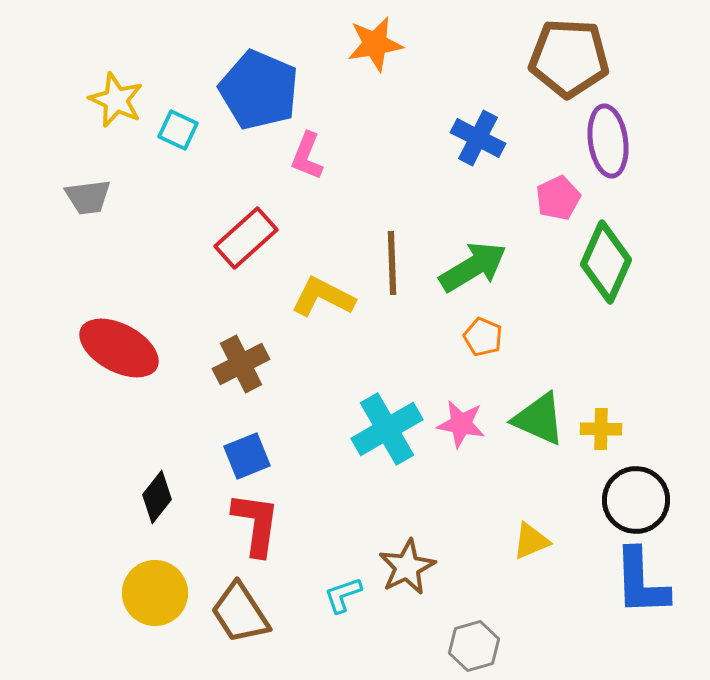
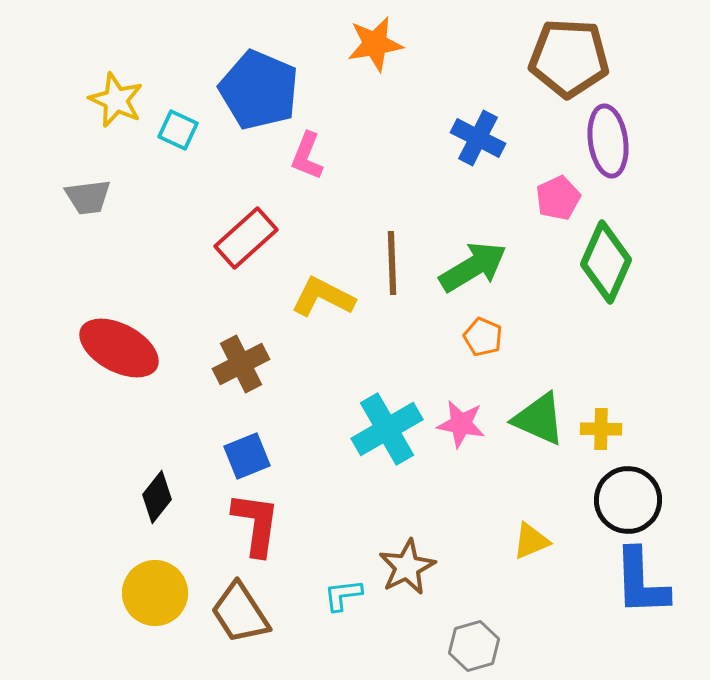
black circle: moved 8 px left
cyan L-shape: rotated 12 degrees clockwise
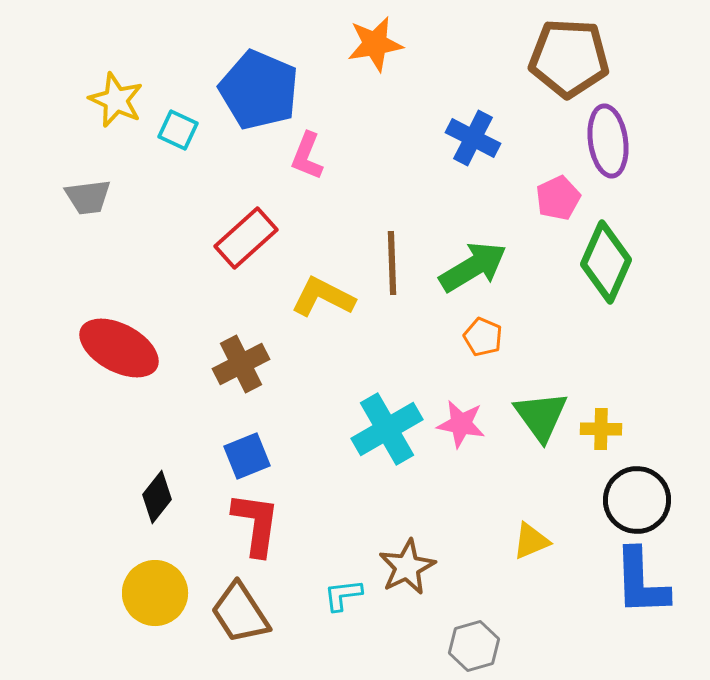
blue cross: moved 5 px left
green triangle: moved 2 px right, 3 px up; rotated 30 degrees clockwise
black circle: moved 9 px right
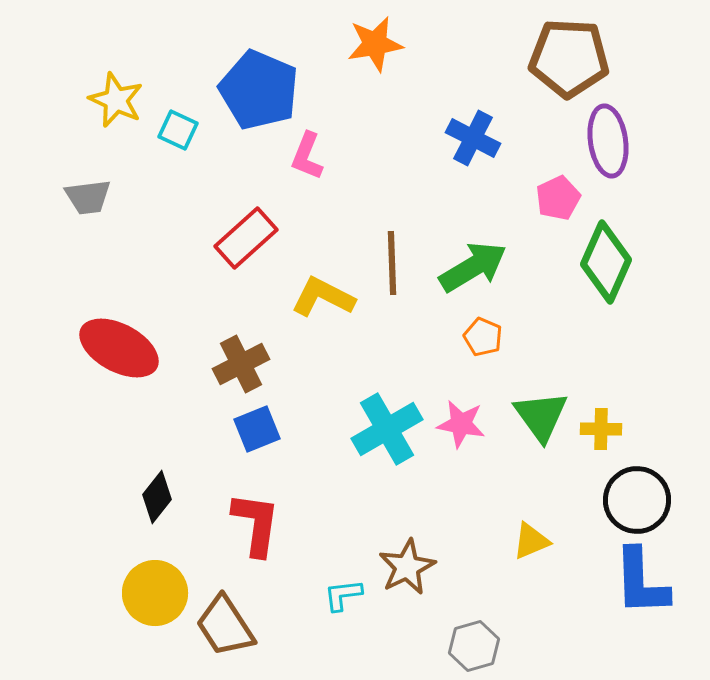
blue square: moved 10 px right, 27 px up
brown trapezoid: moved 15 px left, 13 px down
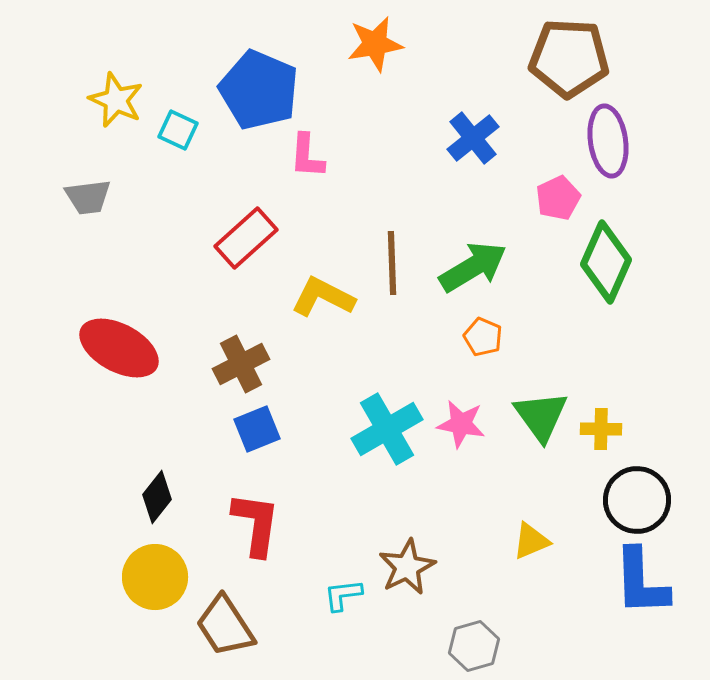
blue cross: rotated 24 degrees clockwise
pink L-shape: rotated 18 degrees counterclockwise
yellow circle: moved 16 px up
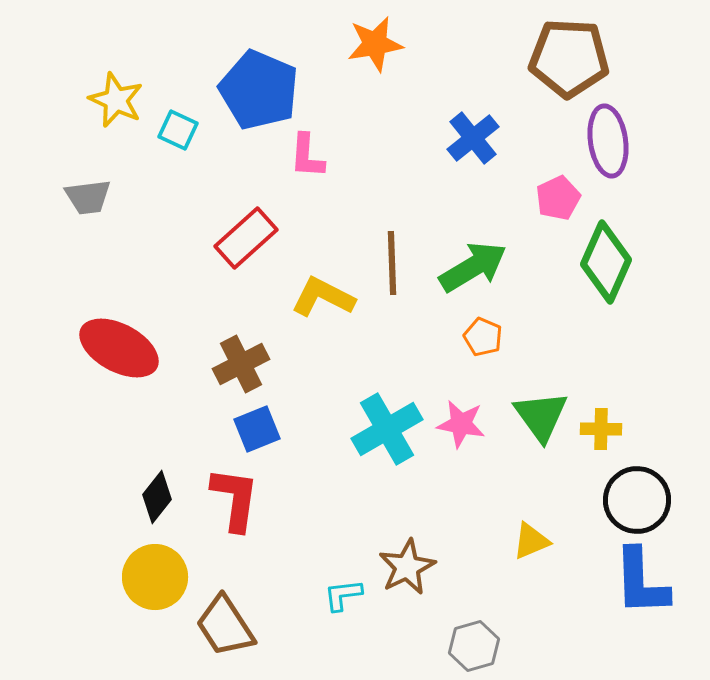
red L-shape: moved 21 px left, 25 px up
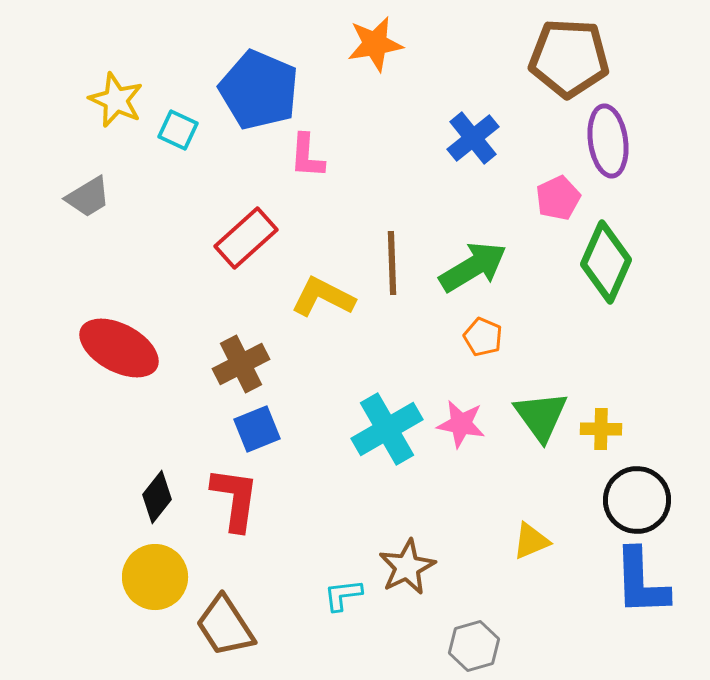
gray trapezoid: rotated 24 degrees counterclockwise
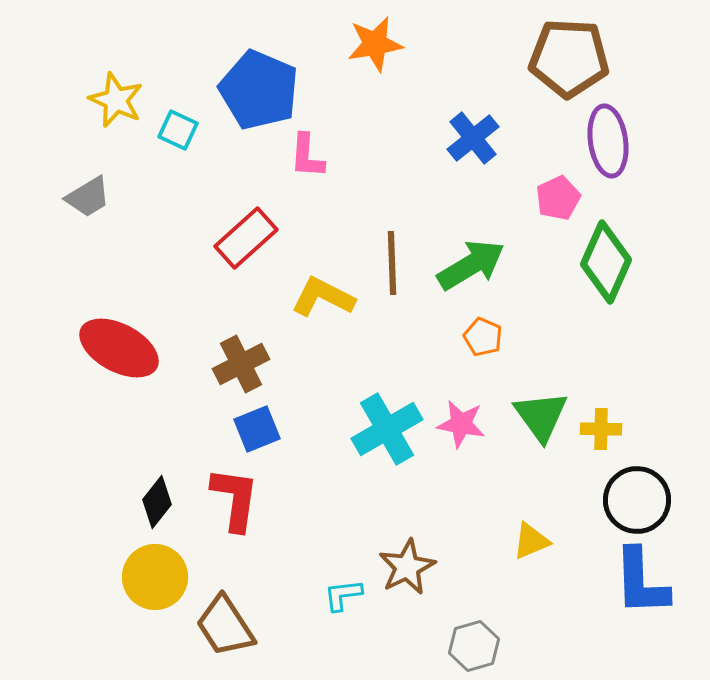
green arrow: moved 2 px left, 2 px up
black diamond: moved 5 px down
